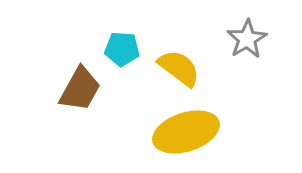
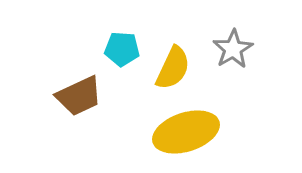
gray star: moved 14 px left, 10 px down
yellow semicircle: moved 6 px left; rotated 78 degrees clockwise
brown trapezoid: moved 1 px left, 7 px down; rotated 36 degrees clockwise
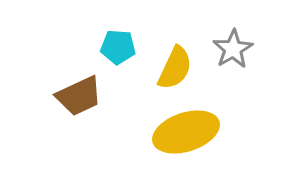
cyan pentagon: moved 4 px left, 2 px up
yellow semicircle: moved 2 px right
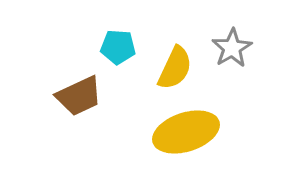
gray star: moved 1 px left, 1 px up
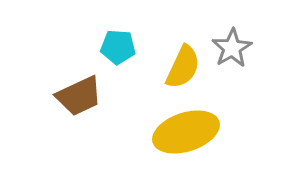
yellow semicircle: moved 8 px right, 1 px up
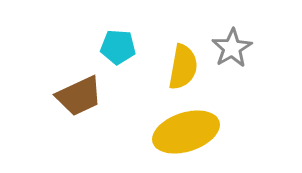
yellow semicircle: rotated 15 degrees counterclockwise
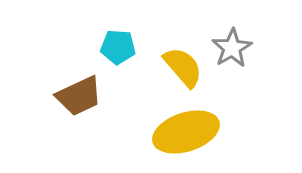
yellow semicircle: rotated 51 degrees counterclockwise
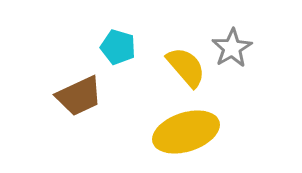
cyan pentagon: rotated 12 degrees clockwise
yellow semicircle: moved 3 px right
